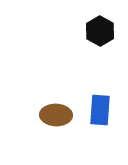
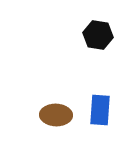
black hexagon: moved 2 px left, 4 px down; rotated 20 degrees counterclockwise
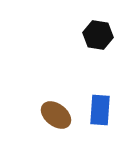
brown ellipse: rotated 36 degrees clockwise
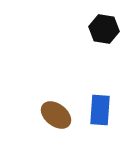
black hexagon: moved 6 px right, 6 px up
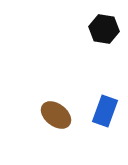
blue rectangle: moved 5 px right, 1 px down; rotated 16 degrees clockwise
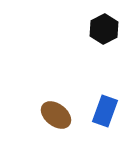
black hexagon: rotated 24 degrees clockwise
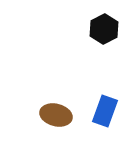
brown ellipse: rotated 24 degrees counterclockwise
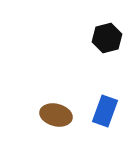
black hexagon: moved 3 px right, 9 px down; rotated 12 degrees clockwise
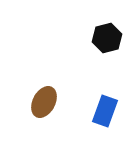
brown ellipse: moved 12 px left, 13 px up; rotated 76 degrees counterclockwise
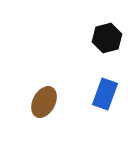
blue rectangle: moved 17 px up
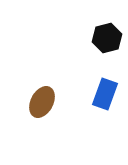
brown ellipse: moved 2 px left
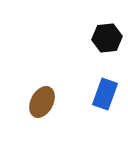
black hexagon: rotated 8 degrees clockwise
